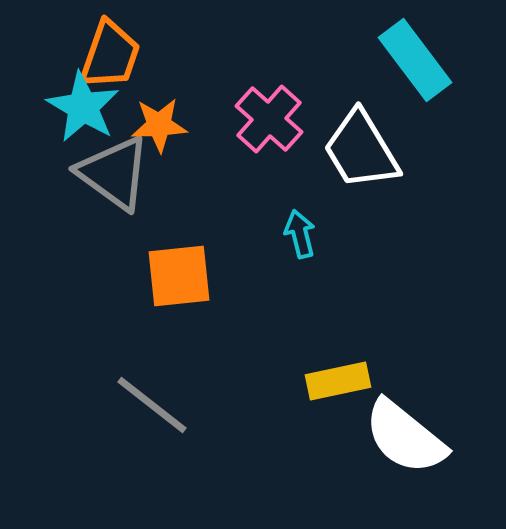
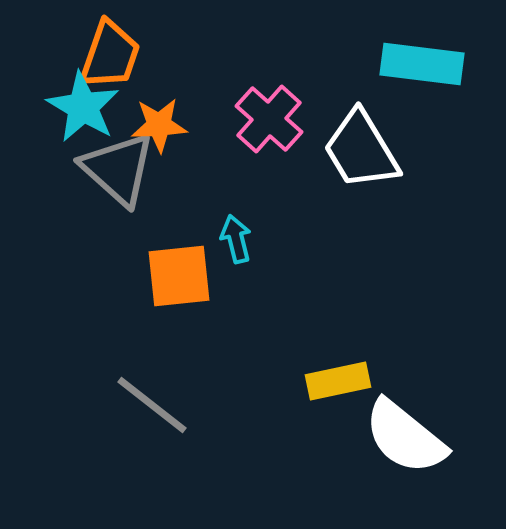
cyan rectangle: moved 7 px right, 4 px down; rotated 46 degrees counterclockwise
gray triangle: moved 4 px right, 4 px up; rotated 6 degrees clockwise
cyan arrow: moved 64 px left, 5 px down
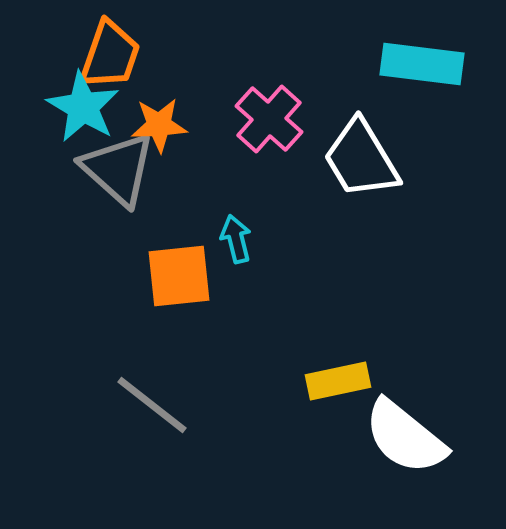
white trapezoid: moved 9 px down
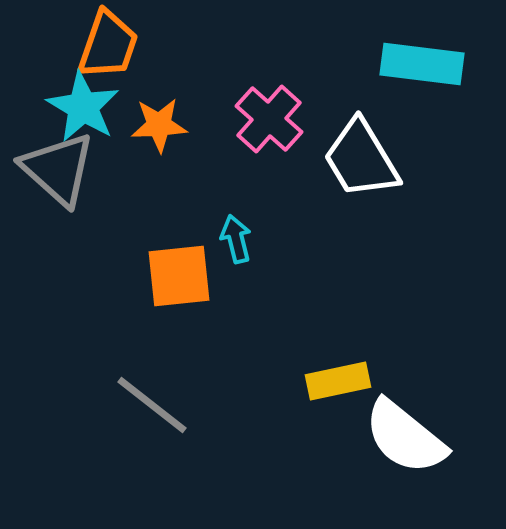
orange trapezoid: moved 2 px left, 10 px up
gray triangle: moved 60 px left
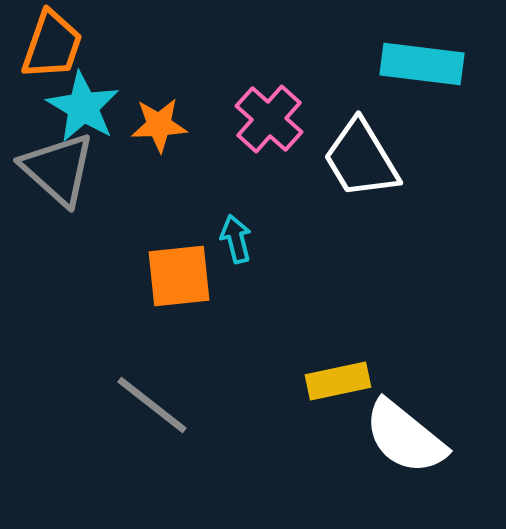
orange trapezoid: moved 56 px left
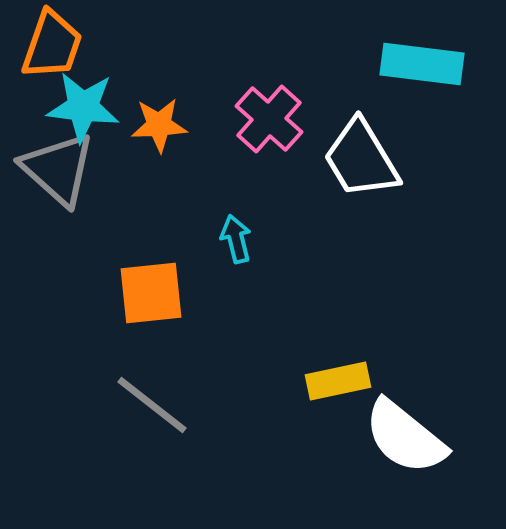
cyan star: rotated 24 degrees counterclockwise
orange square: moved 28 px left, 17 px down
